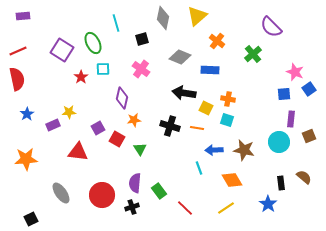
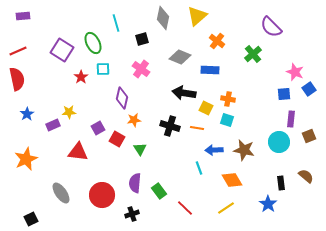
orange star at (26, 159): rotated 20 degrees counterclockwise
brown semicircle at (304, 177): moved 2 px right, 1 px up
black cross at (132, 207): moved 7 px down
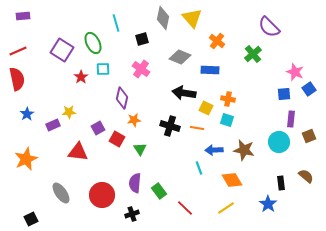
yellow triangle at (197, 16): moved 5 px left, 2 px down; rotated 30 degrees counterclockwise
purple semicircle at (271, 27): moved 2 px left
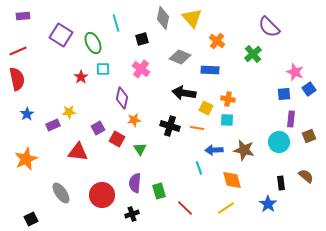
purple square at (62, 50): moved 1 px left, 15 px up
cyan square at (227, 120): rotated 16 degrees counterclockwise
orange diamond at (232, 180): rotated 15 degrees clockwise
green rectangle at (159, 191): rotated 21 degrees clockwise
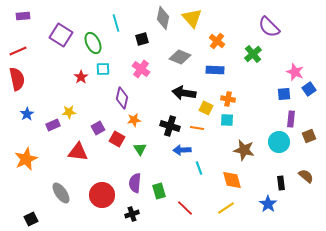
blue rectangle at (210, 70): moved 5 px right
blue arrow at (214, 150): moved 32 px left
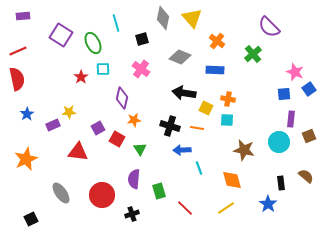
purple semicircle at (135, 183): moved 1 px left, 4 px up
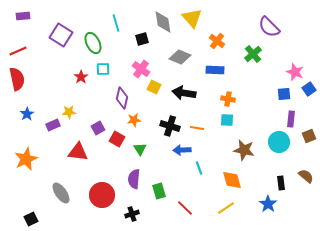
gray diamond at (163, 18): moved 4 px down; rotated 20 degrees counterclockwise
yellow square at (206, 108): moved 52 px left, 21 px up
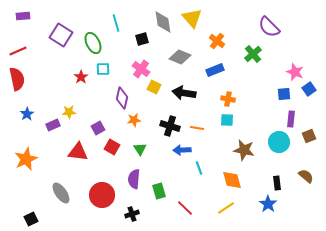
blue rectangle at (215, 70): rotated 24 degrees counterclockwise
red square at (117, 139): moved 5 px left, 8 px down
black rectangle at (281, 183): moved 4 px left
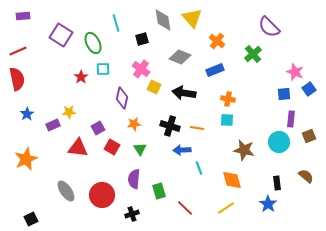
gray diamond at (163, 22): moved 2 px up
orange star at (134, 120): moved 4 px down
red triangle at (78, 152): moved 4 px up
gray ellipse at (61, 193): moved 5 px right, 2 px up
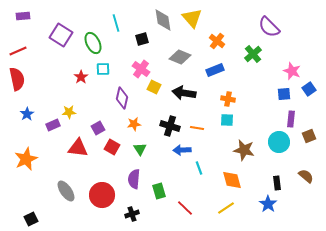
pink star at (295, 72): moved 3 px left, 1 px up
